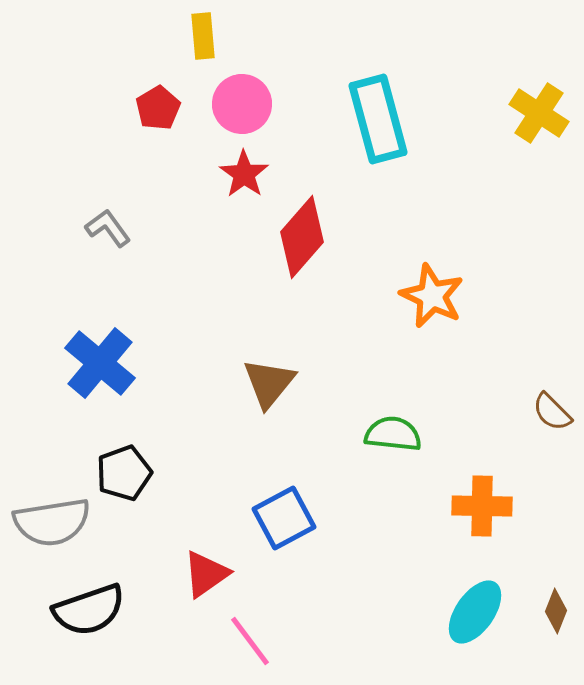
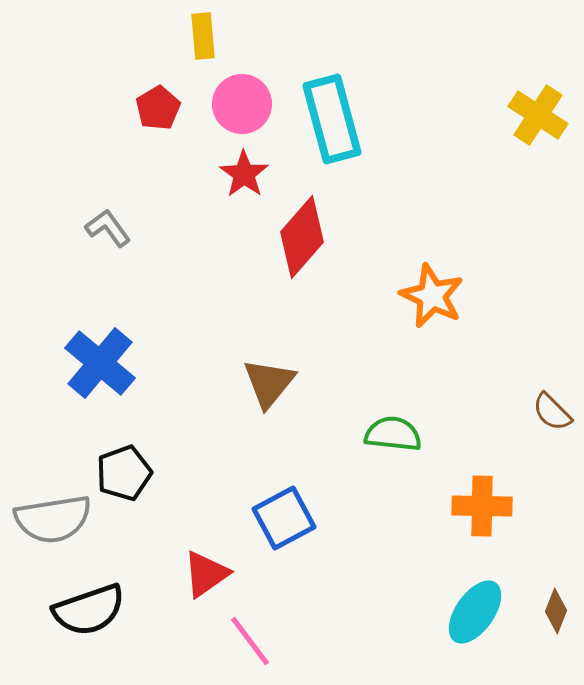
yellow cross: moved 1 px left, 2 px down
cyan rectangle: moved 46 px left
gray semicircle: moved 1 px right, 3 px up
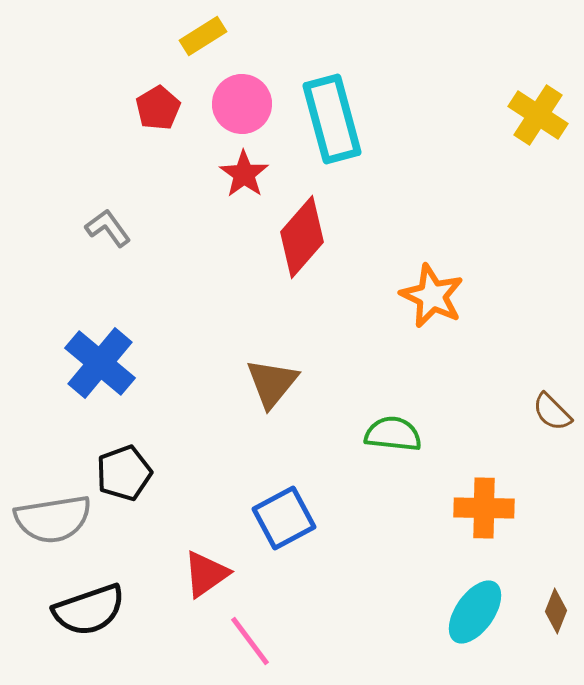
yellow rectangle: rotated 63 degrees clockwise
brown triangle: moved 3 px right
orange cross: moved 2 px right, 2 px down
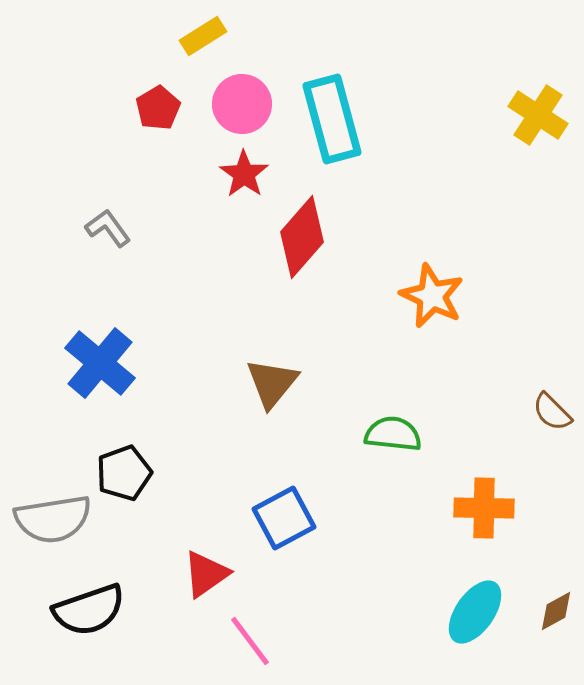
brown diamond: rotated 39 degrees clockwise
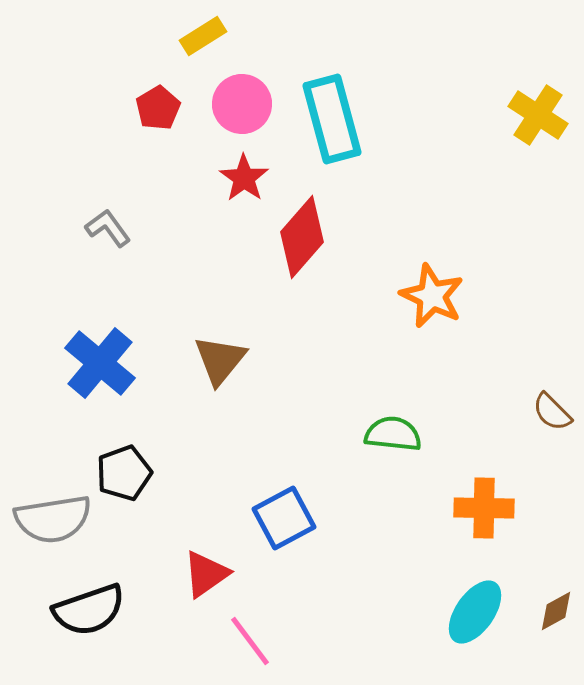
red star: moved 4 px down
brown triangle: moved 52 px left, 23 px up
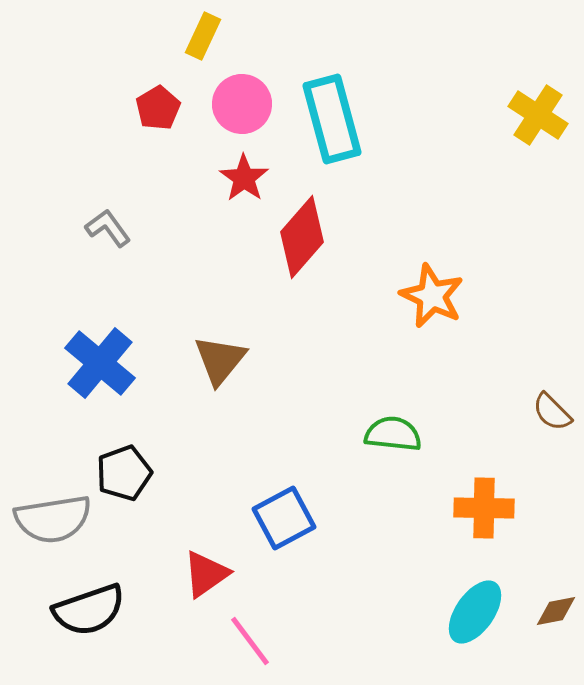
yellow rectangle: rotated 33 degrees counterclockwise
brown diamond: rotated 18 degrees clockwise
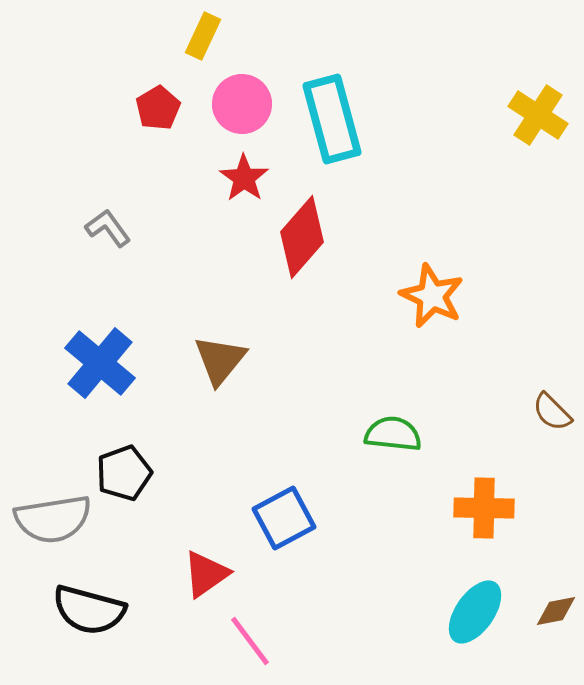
black semicircle: rotated 34 degrees clockwise
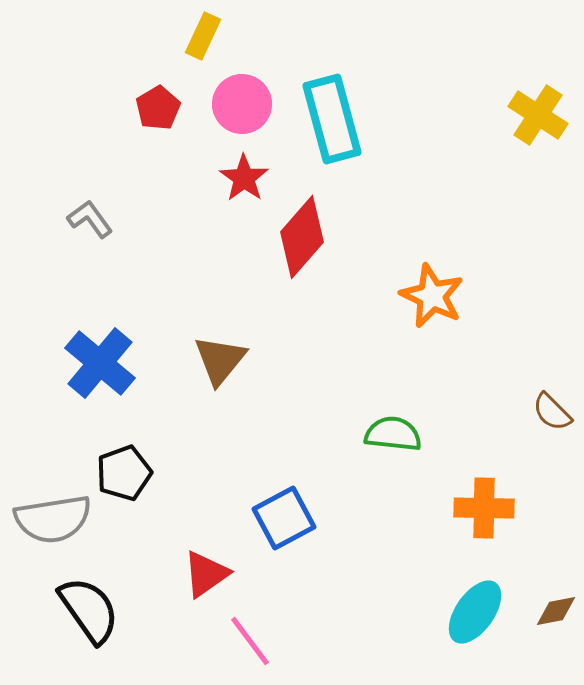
gray L-shape: moved 18 px left, 9 px up
black semicircle: rotated 140 degrees counterclockwise
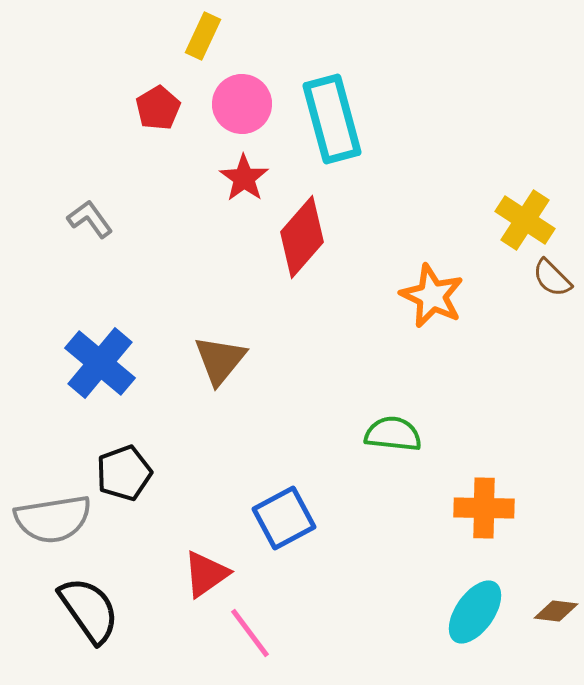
yellow cross: moved 13 px left, 105 px down
brown semicircle: moved 134 px up
brown diamond: rotated 18 degrees clockwise
pink line: moved 8 px up
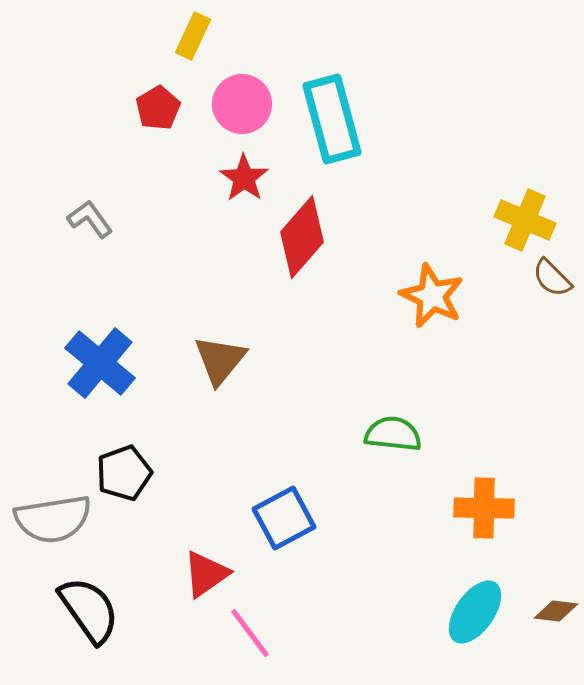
yellow rectangle: moved 10 px left
yellow cross: rotated 10 degrees counterclockwise
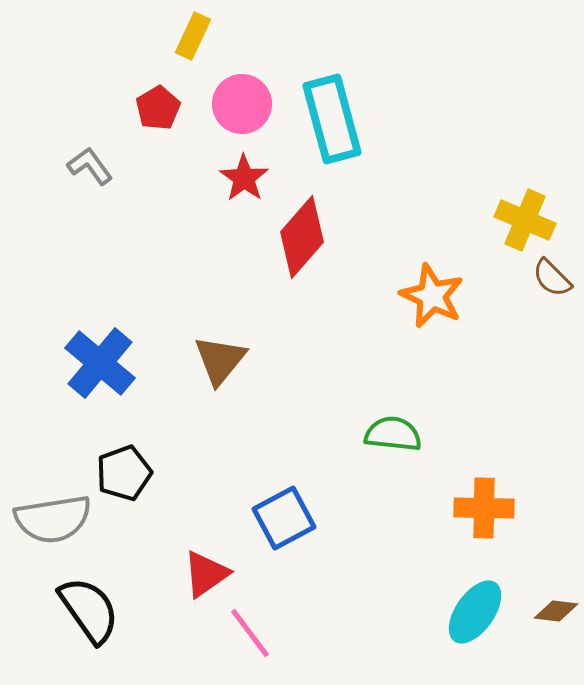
gray L-shape: moved 53 px up
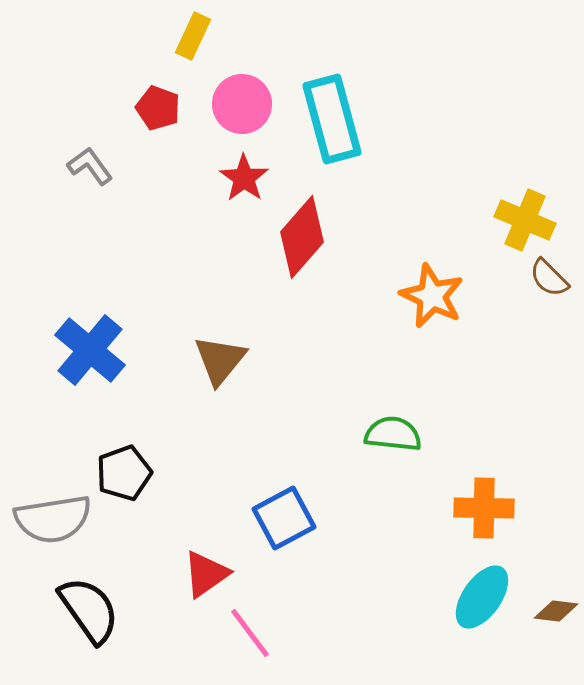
red pentagon: rotated 21 degrees counterclockwise
brown semicircle: moved 3 px left
blue cross: moved 10 px left, 13 px up
cyan ellipse: moved 7 px right, 15 px up
